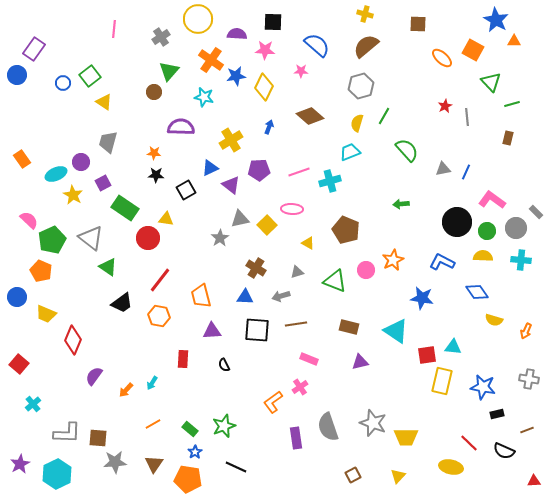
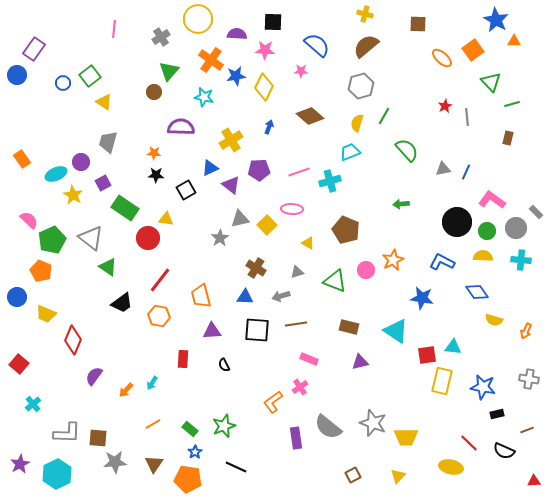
orange square at (473, 50): rotated 25 degrees clockwise
gray semicircle at (328, 427): rotated 32 degrees counterclockwise
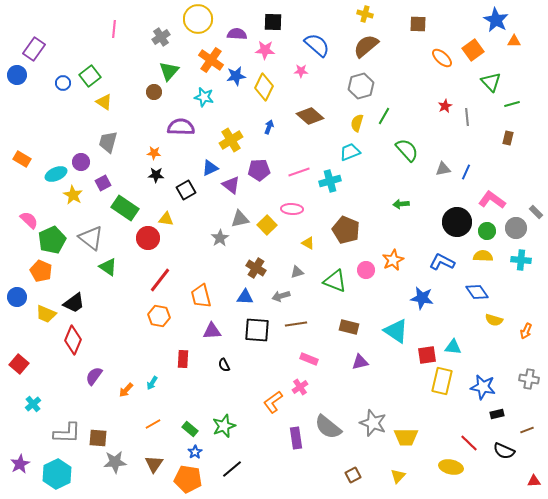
orange rectangle at (22, 159): rotated 24 degrees counterclockwise
black trapezoid at (122, 303): moved 48 px left
black line at (236, 467): moved 4 px left, 2 px down; rotated 65 degrees counterclockwise
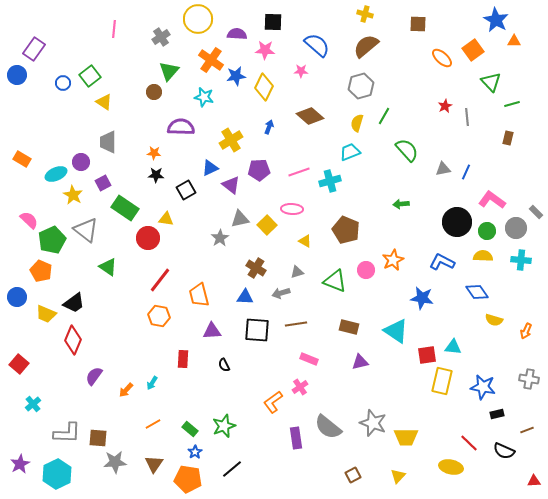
gray trapezoid at (108, 142): rotated 15 degrees counterclockwise
gray triangle at (91, 238): moved 5 px left, 8 px up
yellow triangle at (308, 243): moved 3 px left, 2 px up
orange trapezoid at (201, 296): moved 2 px left, 1 px up
gray arrow at (281, 296): moved 3 px up
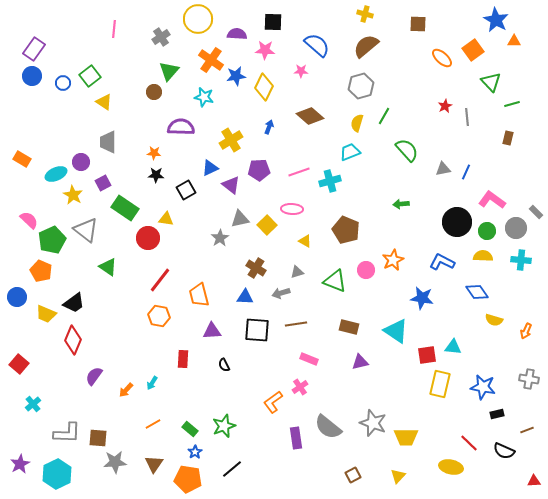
blue circle at (17, 75): moved 15 px right, 1 px down
yellow rectangle at (442, 381): moved 2 px left, 3 px down
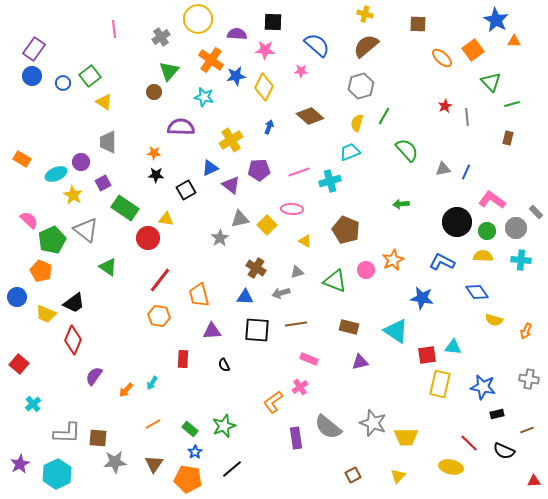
pink line at (114, 29): rotated 12 degrees counterclockwise
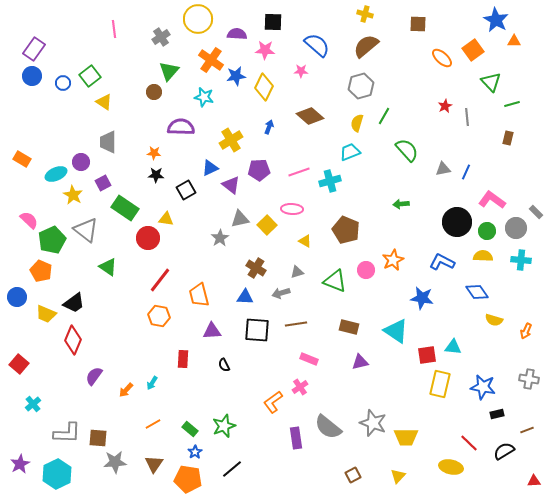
black semicircle at (504, 451): rotated 125 degrees clockwise
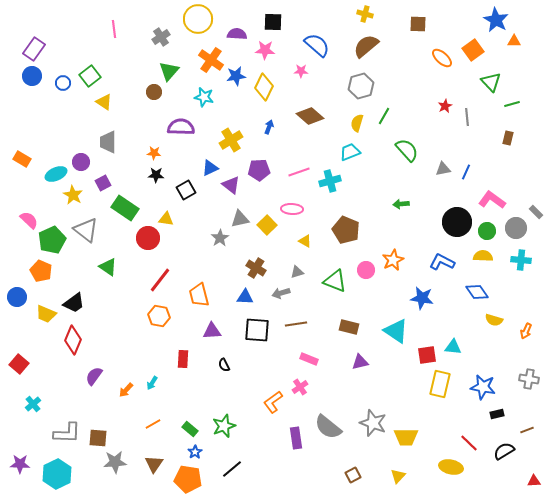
purple star at (20, 464): rotated 30 degrees clockwise
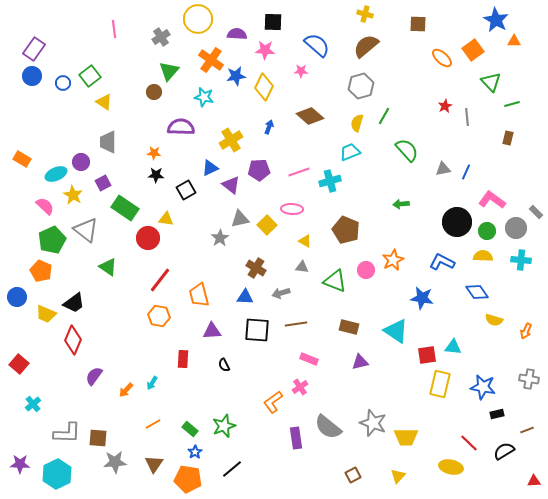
pink semicircle at (29, 220): moved 16 px right, 14 px up
gray triangle at (297, 272): moved 5 px right, 5 px up; rotated 24 degrees clockwise
